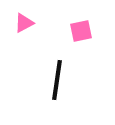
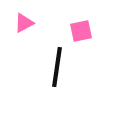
black line: moved 13 px up
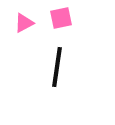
pink square: moved 20 px left, 13 px up
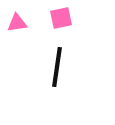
pink triangle: moved 7 px left; rotated 20 degrees clockwise
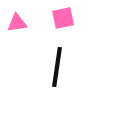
pink square: moved 2 px right
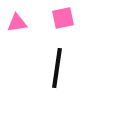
black line: moved 1 px down
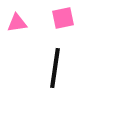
black line: moved 2 px left
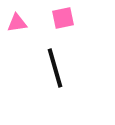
black line: rotated 24 degrees counterclockwise
